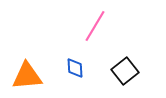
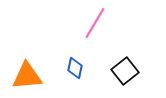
pink line: moved 3 px up
blue diamond: rotated 15 degrees clockwise
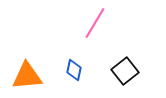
blue diamond: moved 1 px left, 2 px down
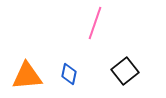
pink line: rotated 12 degrees counterclockwise
blue diamond: moved 5 px left, 4 px down
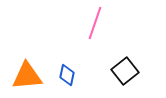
blue diamond: moved 2 px left, 1 px down
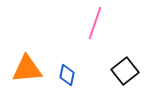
orange triangle: moved 7 px up
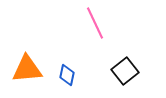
pink line: rotated 44 degrees counterclockwise
